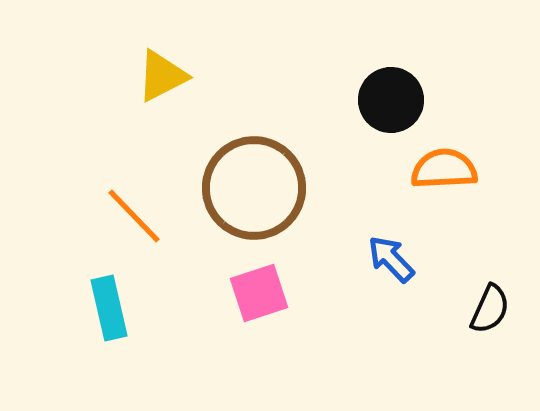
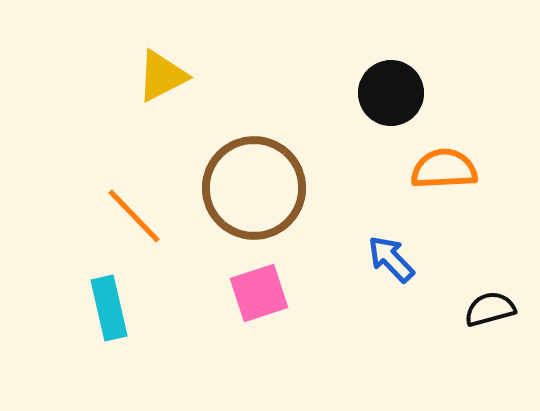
black circle: moved 7 px up
black semicircle: rotated 129 degrees counterclockwise
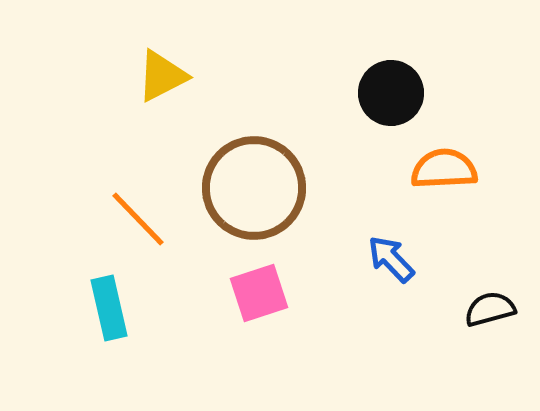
orange line: moved 4 px right, 3 px down
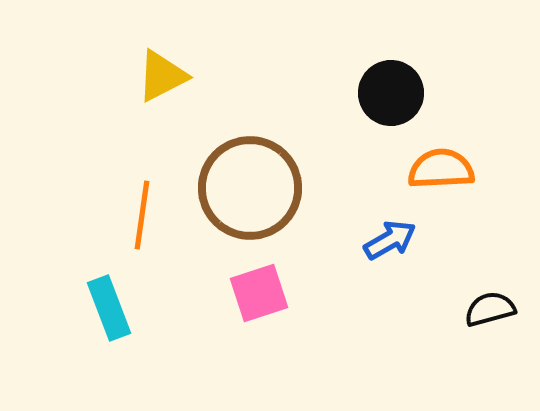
orange semicircle: moved 3 px left
brown circle: moved 4 px left
orange line: moved 4 px right, 4 px up; rotated 52 degrees clockwise
blue arrow: moved 1 px left, 19 px up; rotated 104 degrees clockwise
cyan rectangle: rotated 8 degrees counterclockwise
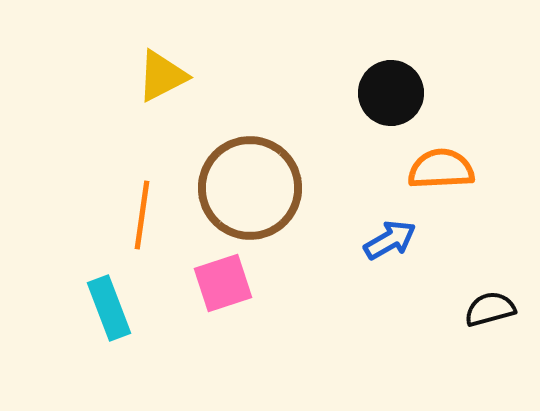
pink square: moved 36 px left, 10 px up
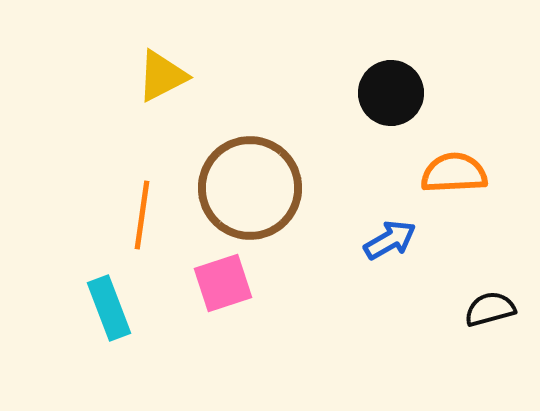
orange semicircle: moved 13 px right, 4 px down
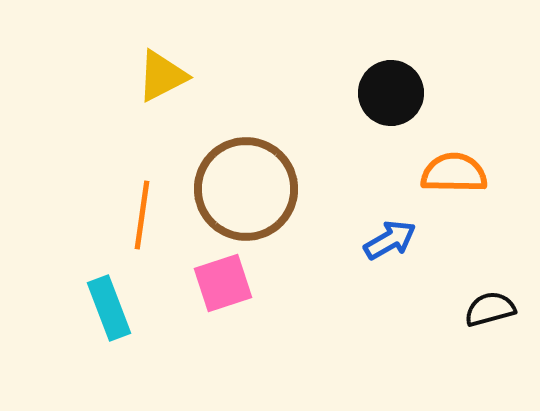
orange semicircle: rotated 4 degrees clockwise
brown circle: moved 4 px left, 1 px down
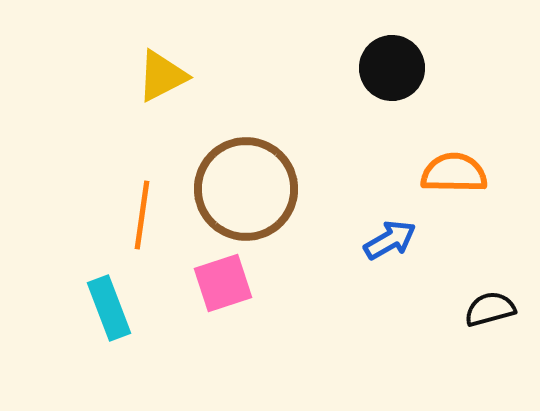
black circle: moved 1 px right, 25 px up
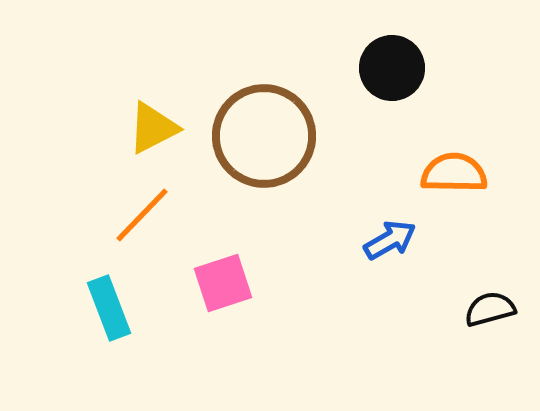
yellow triangle: moved 9 px left, 52 px down
brown circle: moved 18 px right, 53 px up
orange line: rotated 36 degrees clockwise
